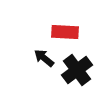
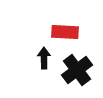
black arrow: rotated 50 degrees clockwise
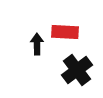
black arrow: moved 7 px left, 14 px up
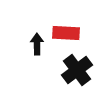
red rectangle: moved 1 px right, 1 px down
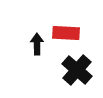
black cross: rotated 12 degrees counterclockwise
